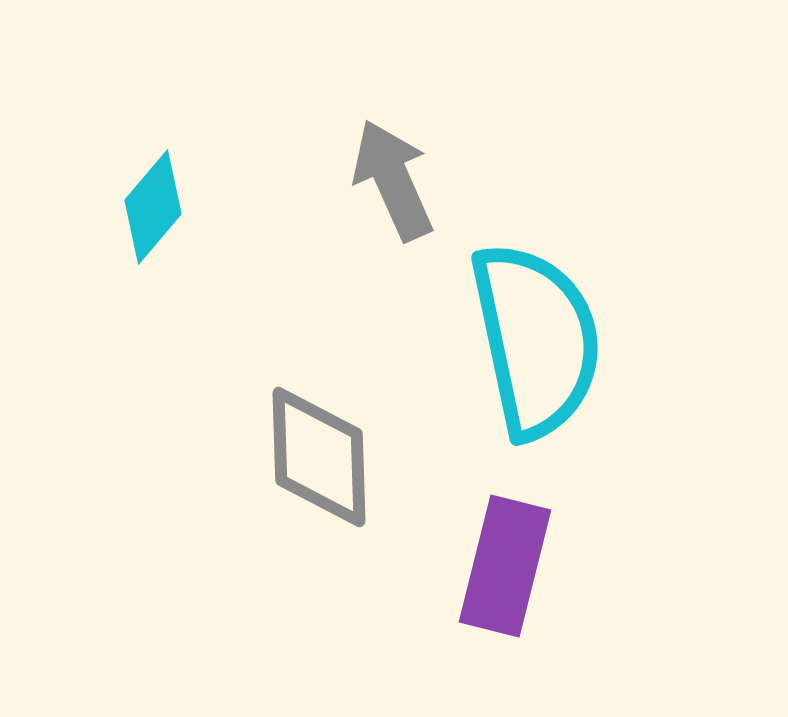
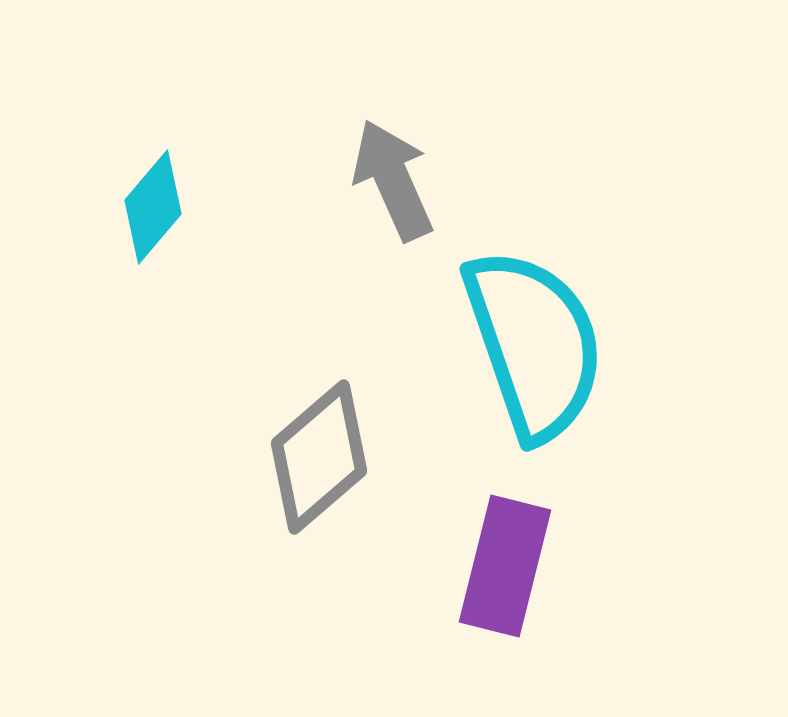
cyan semicircle: moved 2 px left, 4 px down; rotated 7 degrees counterclockwise
gray diamond: rotated 51 degrees clockwise
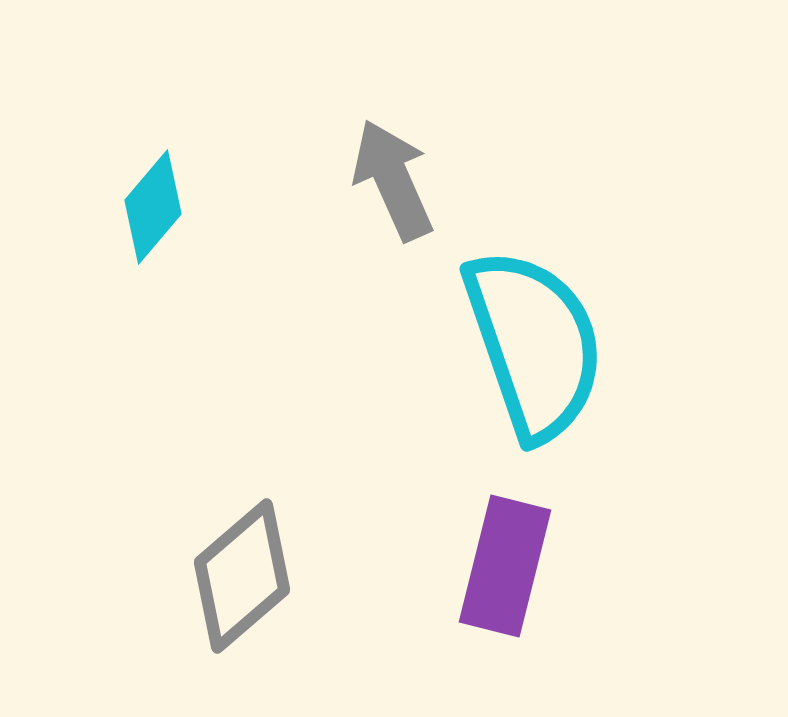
gray diamond: moved 77 px left, 119 px down
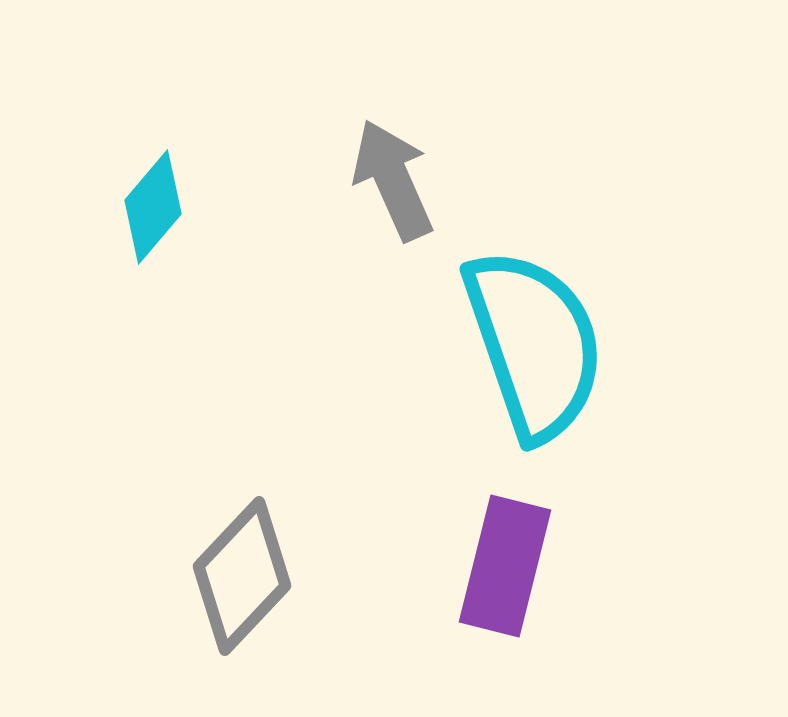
gray diamond: rotated 6 degrees counterclockwise
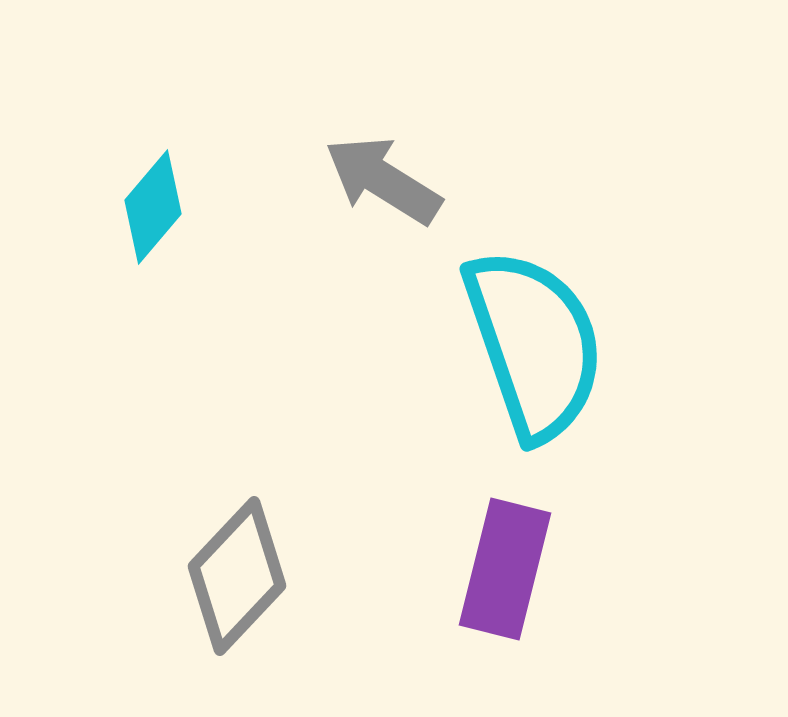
gray arrow: moved 10 px left; rotated 34 degrees counterclockwise
purple rectangle: moved 3 px down
gray diamond: moved 5 px left
